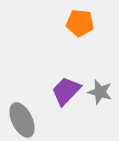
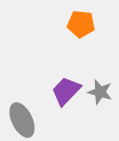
orange pentagon: moved 1 px right, 1 px down
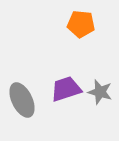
purple trapezoid: moved 2 px up; rotated 28 degrees clockwise
gray ellipse: moved 20 px up
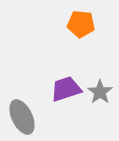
gray star: rotated 20 degrees clockwise
gray ellipse: moved 17 px down
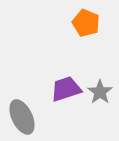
orange pentagon: moved 5 px right, 1 px up; rotated 16 degrees clockwise
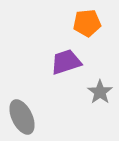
orange pentagon: moved 1 px right; rotated 28 degrees counterclockwise
purple trapezoid: moved 27 px up
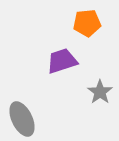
purple trapezoid: moved 4 px left, 1 px up
gray ellipse: moved 2 px down
